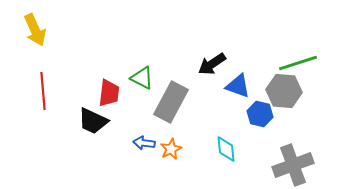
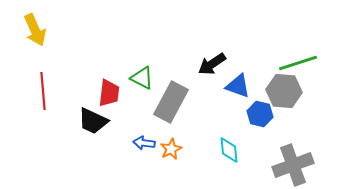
cyan diamond: moved 3 px right, 1 px down
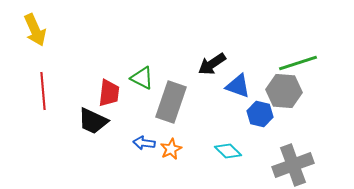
gray rectangle: rotated 9 degrees counterclockwise
cyan diamond: moved 1 px left, 1 px down; rotated 40 degrees counterclockwise
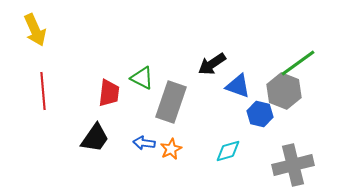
green line: rotated 18 degrees counterclockwise
gray hexagon: rotated 16 degrees clockwise
black trapezoid: moved 2 px right, 17 px down; rotated 80 degrees counterclockwise
cyan diamond: rotated 60 degrees counterclockwise
gray cross: rotated 6 degrees clockwise
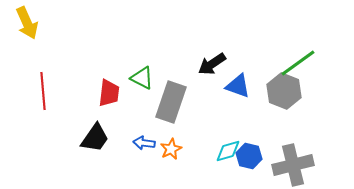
yellow arrow: moved 8 px left, 7 px up
blue hexagon: moved 11 px left, 42 px down
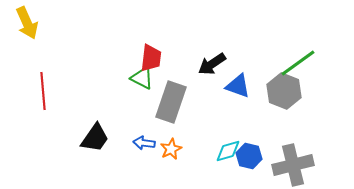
red trapezoid: moved 42 px right, 35 px up
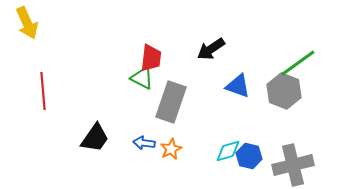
black arrow: moved 1 px left, 15 px up
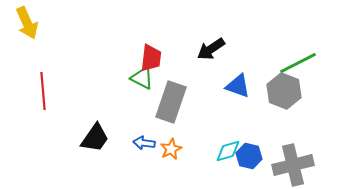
green line: rotated 9 degrees clockwise
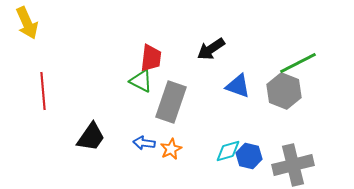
green triangle: moved 1 px left, 3 px down
black trapezoid: moved 4 px left, 1 px up
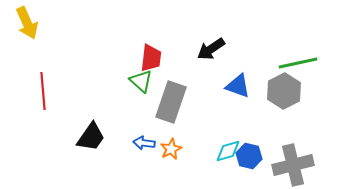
green line: rotated 15 degrees clockwise
green triangle: rotated 15 degrees clockwise
gray hexagon: rotated 12 degrees clockwise
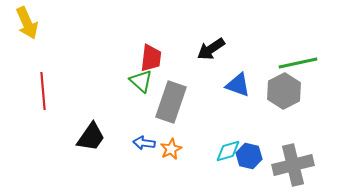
blue triangle: moved 1 px up
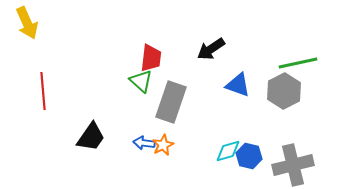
orange star: moved 8 px left, 4 px up
